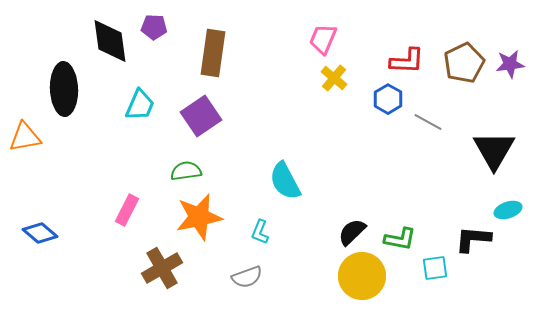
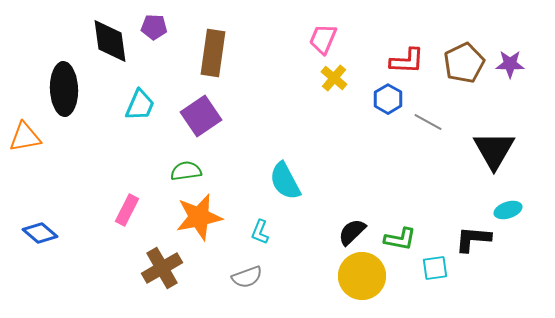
purple star: rotated 8 degrees clockwise
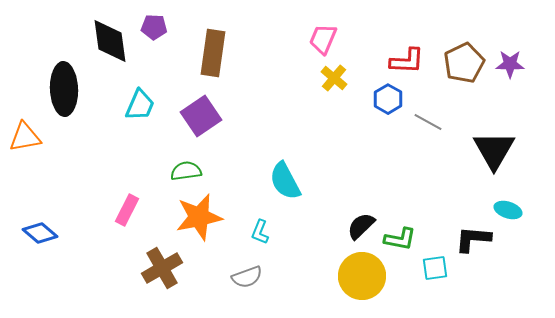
cyan ellipse: rotated 36 degrees clockwise
black semicircle: moved 9 px right, 6 px up
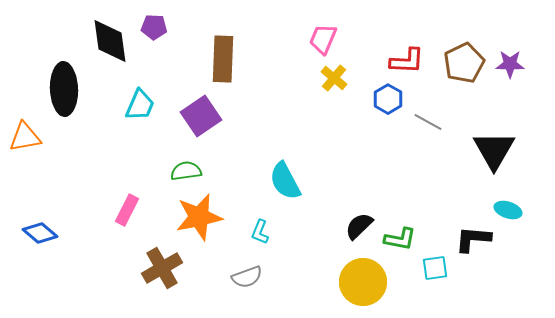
brown rectangle: moved 10 px right, 6 px down; rotated 6 degrees counterclockwise
black semicircle: moved 2 px left
yellow circle: moved 1 px right, 6 px down
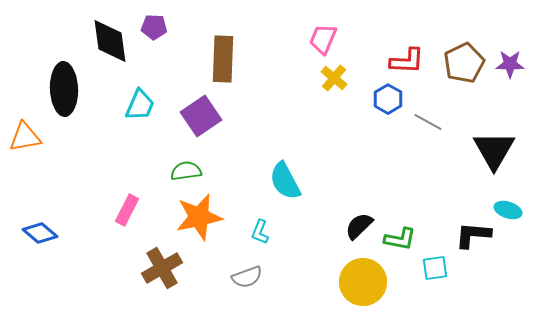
black L-shape: moved 4 px up
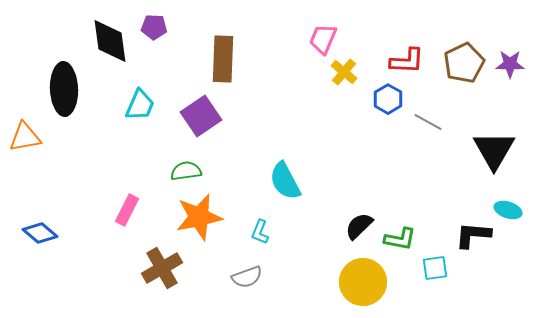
yellow cross: moved 10 px right, 6 px up
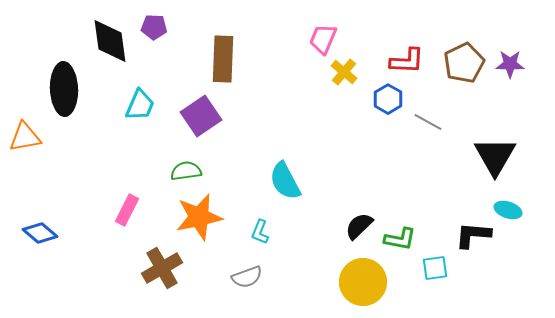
black triangle: moved 1 px right, 6 px down
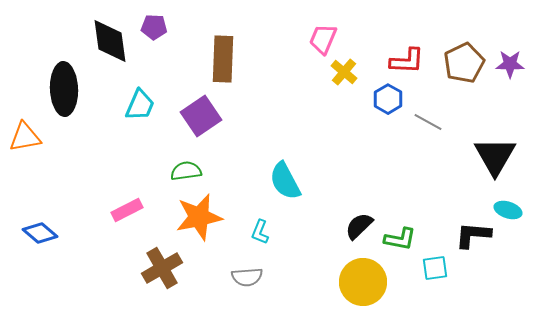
pink rectangle: rotated 36 degrees clockwise
gray semicircle: rotated 16 degrees clockwise
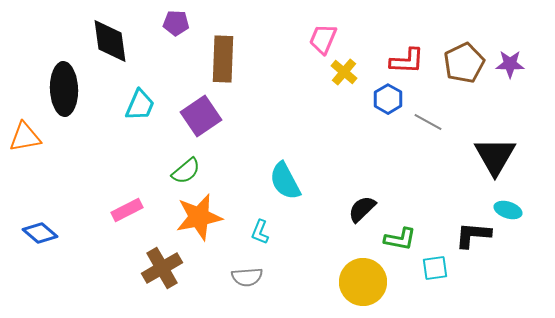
purple pentagon: moved 22 px right, 4 px up
green semicircle: rotated 148 degrees clockwise
black semicircle: moved 3 px right, 17 px up
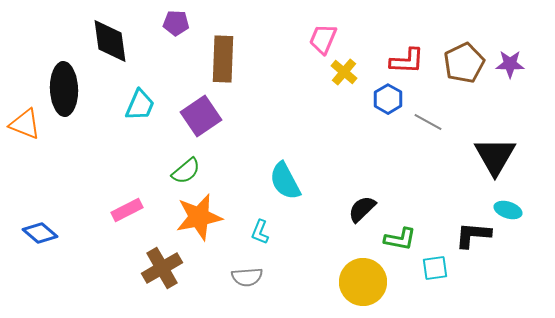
orange triangle: moved 13 px up; rotated 32 degrees clockwise
